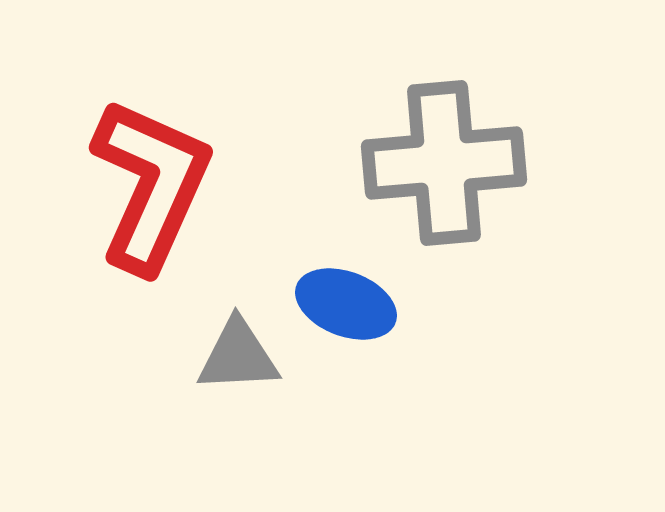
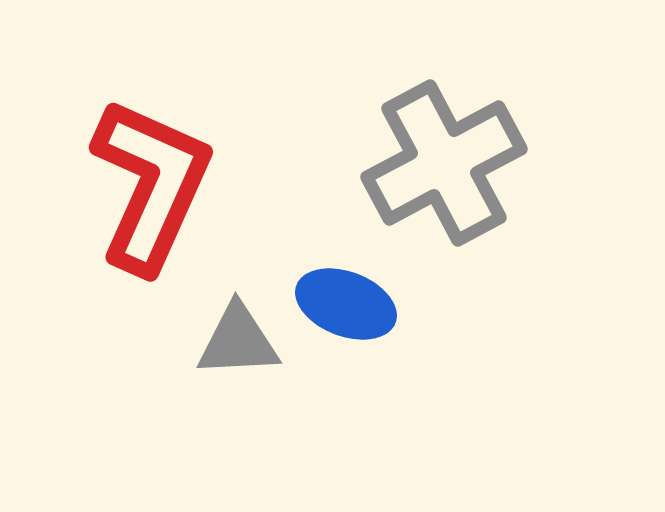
gray cross: rotated 23 degrees counterclockwise
gray triangle: moved 15 px up
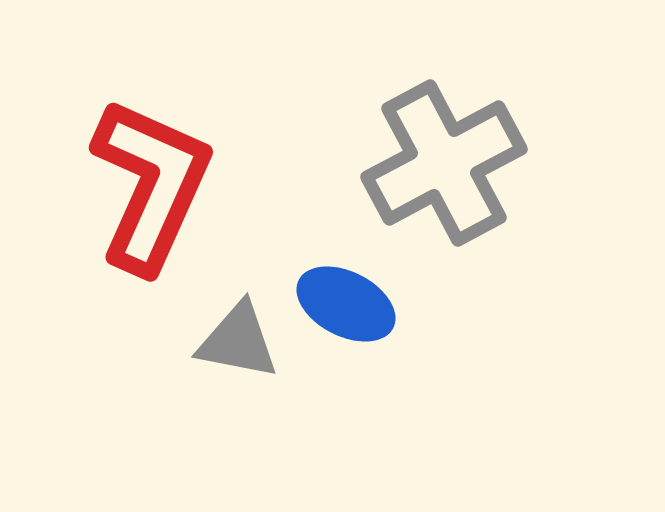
blue ellipse: rotated 6 degrees clockwise
gray triangle: rotated 14 degrees clockwise
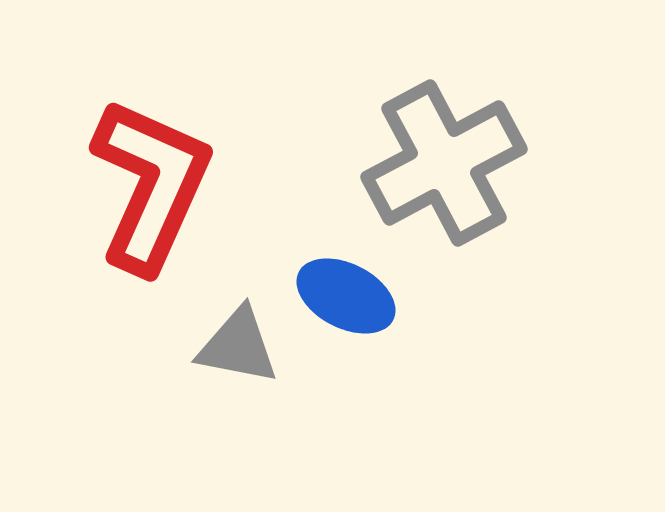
blue ellipse: moved 8 px up
gray triangle: moved 5 px down
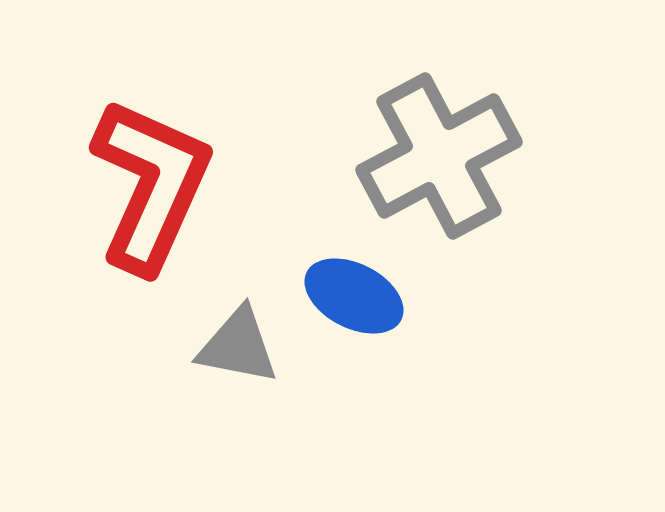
gray cross: moved 5 px left, 7 px up
blue ellipse: moved 8 px right
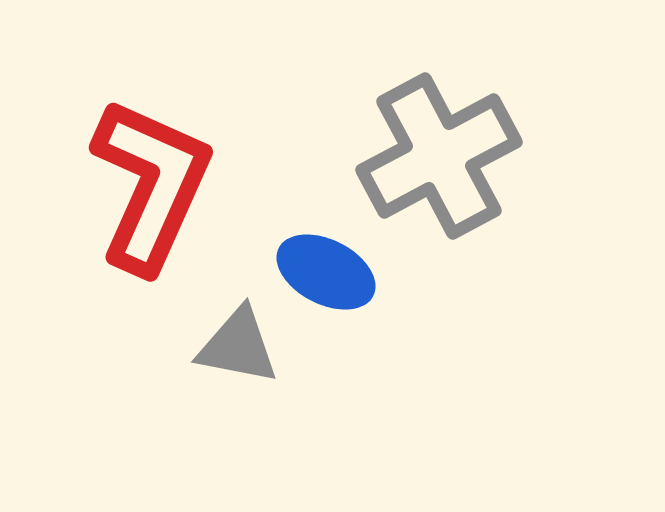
blue ellipse: moved 28 px left, 24 px up
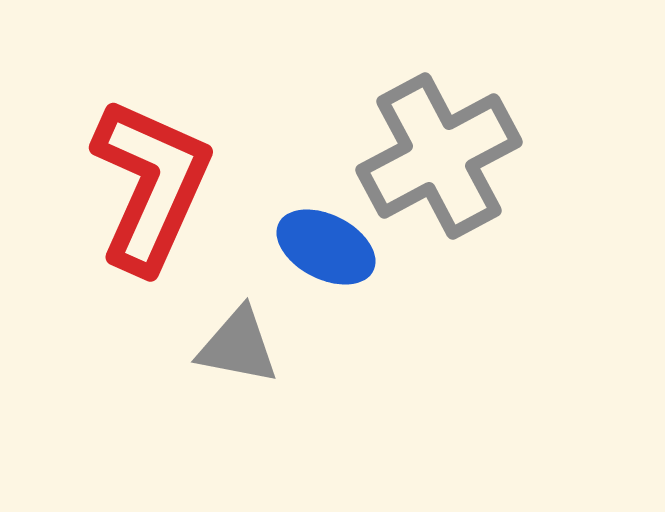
blue ellipse: moved 25 px up
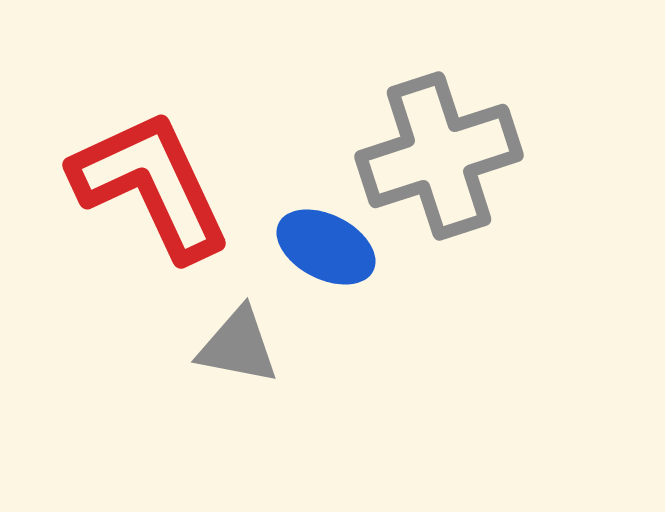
gray cross: rotated 10 degrees clockwise
red L-shape: rotated 49 degrees counterclockwise
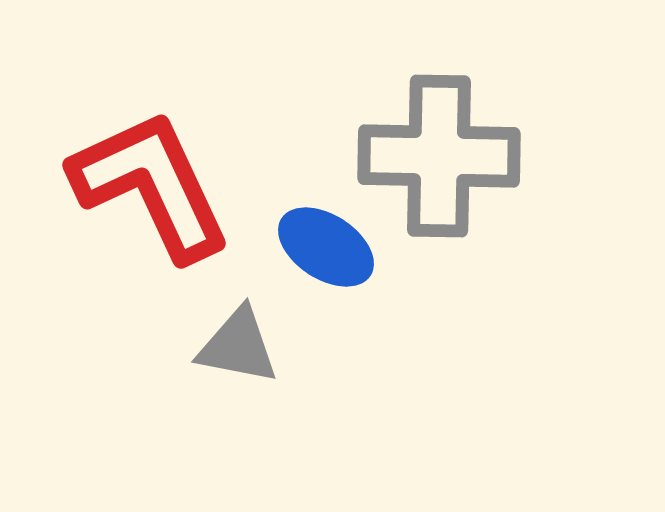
gray cross: rotated 19 degrees clockwise
blue ellipse: rotated 6 degrees clockwise
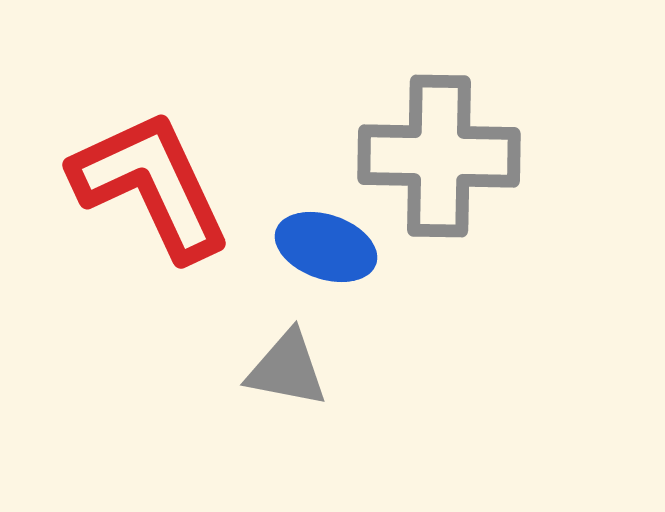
blue ellipse: rotated 14 degrees counterclockwise
gray triangle: moved 49 px right, 23 px down
